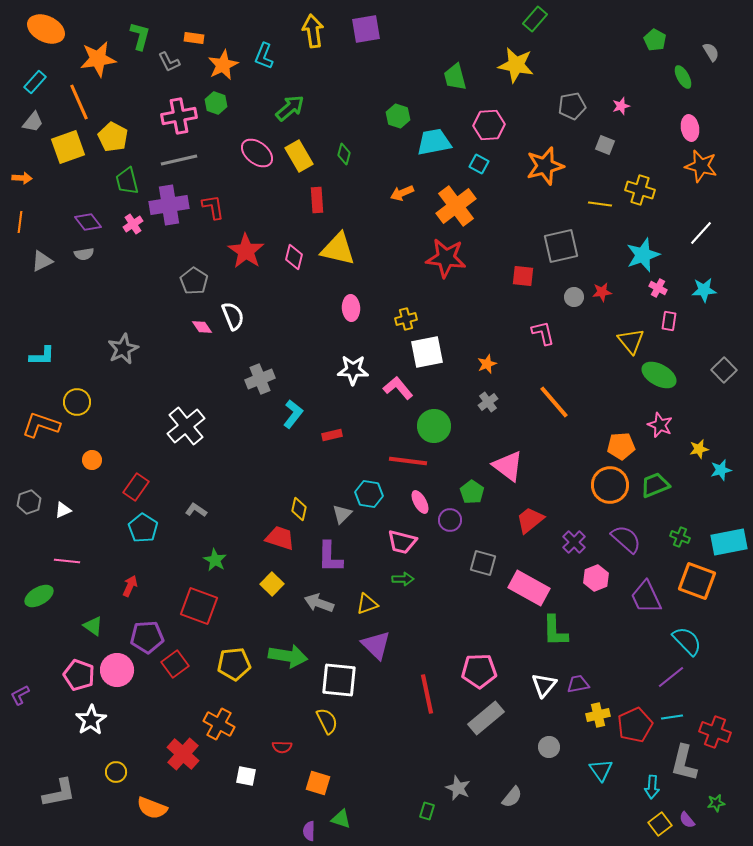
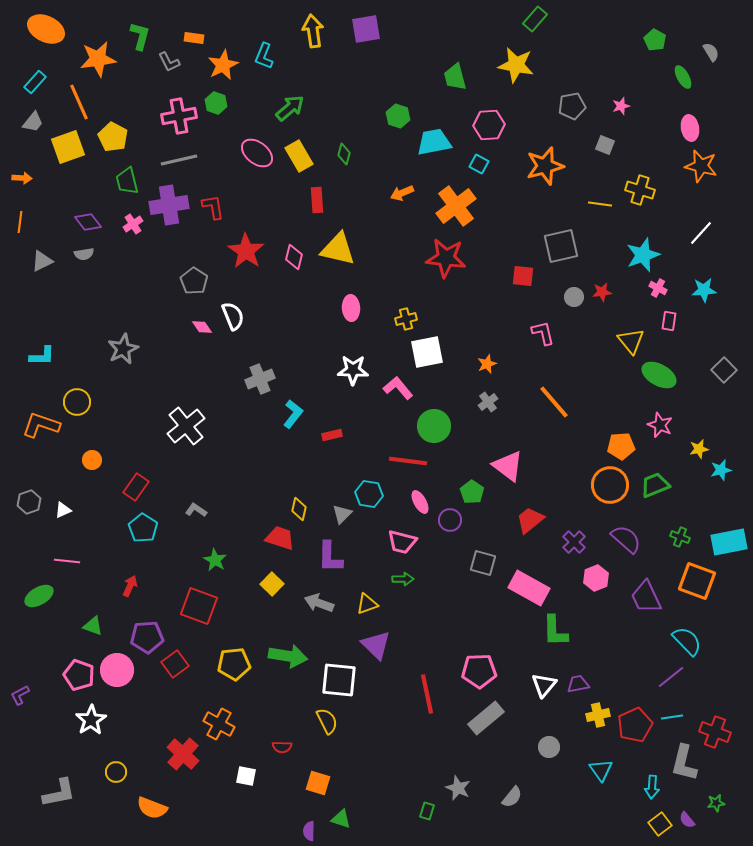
green triangle at (93, 626): rotated 15 degrees counterclockwise
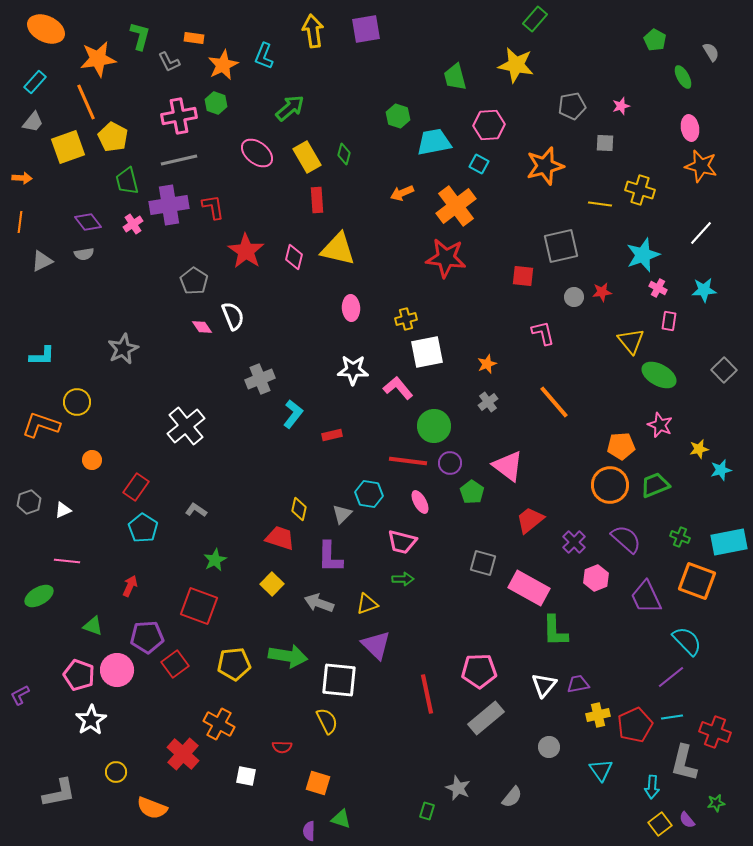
orange line at (79, 102): moved 7 px right
gray square at (605, 145): moved 2 px up; rotated 18 degrees counterclockwise
yellow rectangle at (299, 156): moved 8 px right, 1 px down
purple circle at (450, 520): moved 57 px up
green star at (215, 560): rotated 15 degrees clockwise
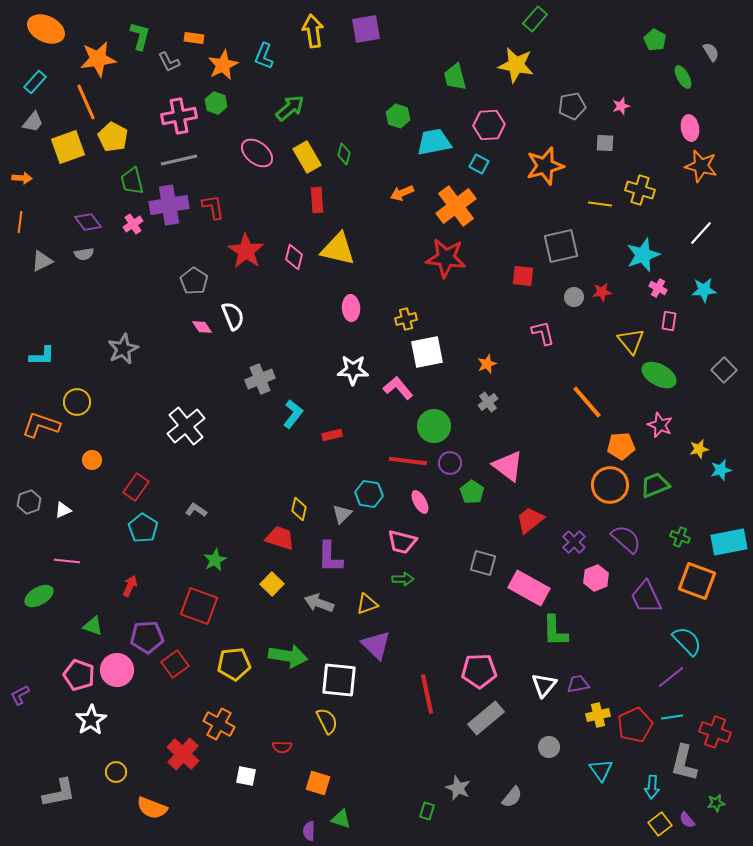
green trapezoid at (127, 181): moved 5 px right
orange line at (554, 402): moved 33 px right
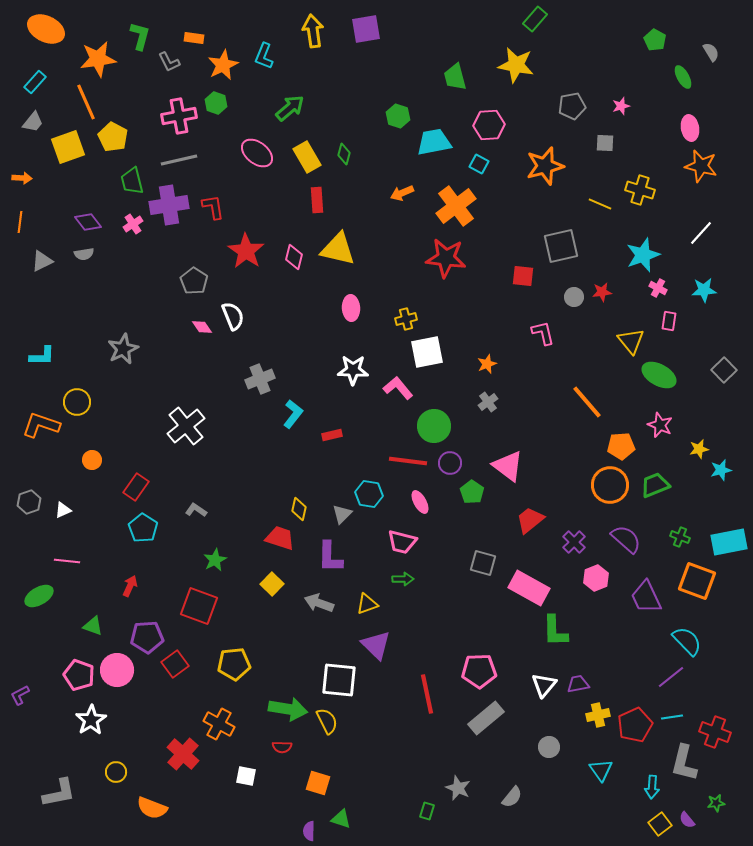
yellow line at (600, 204): rotated 15 degrees clockwise
green arrow at (288, 656): moved 53 px down
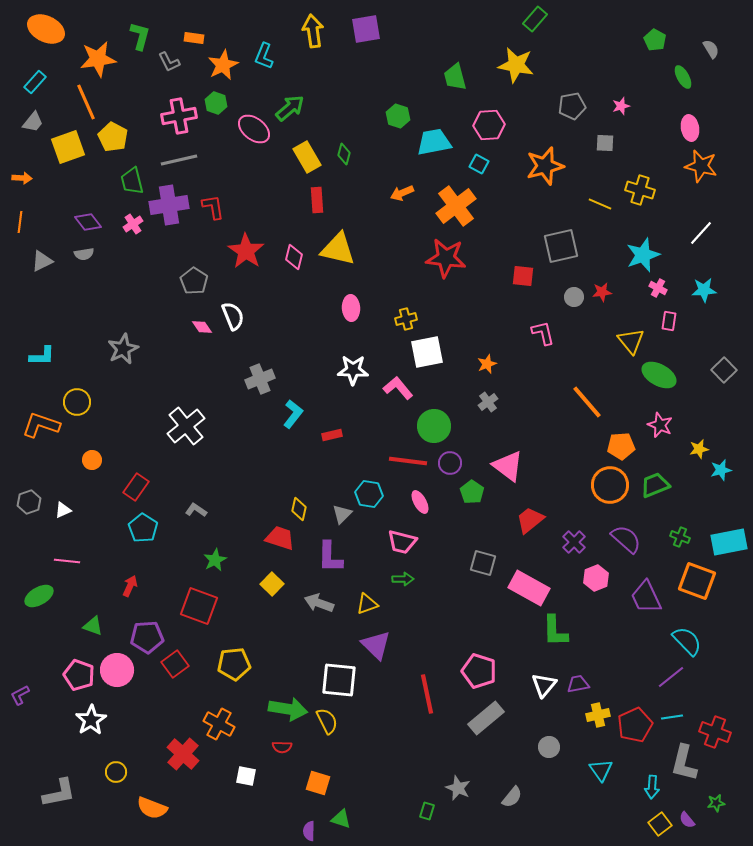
gray semicircle at (711, 52): moved 3 px up
pink ellipse at (257, 153): moved 3 px left, 24 px up
pink pentagon at (479, 671): rotated 20 degrees clockwise
